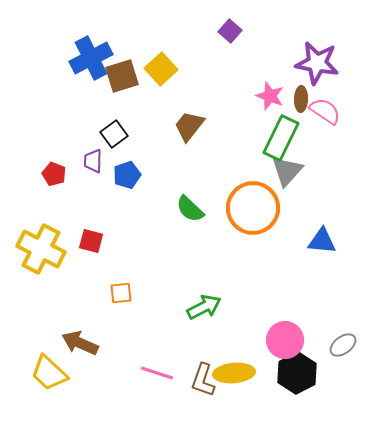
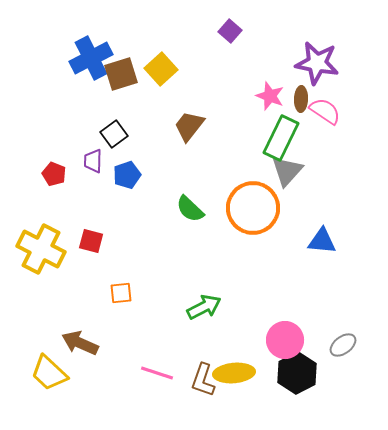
brown square: moved 1 px left, 2 px up
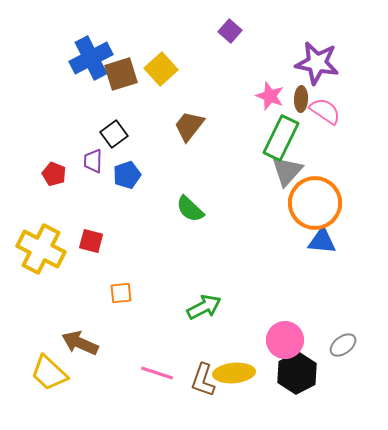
orange circle: moved 62 px right, 5 px up
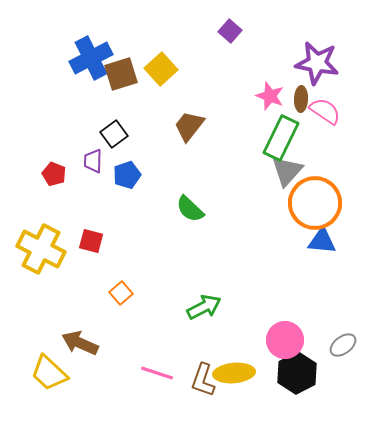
orange square: rotated 35 degrees counterclockwise
